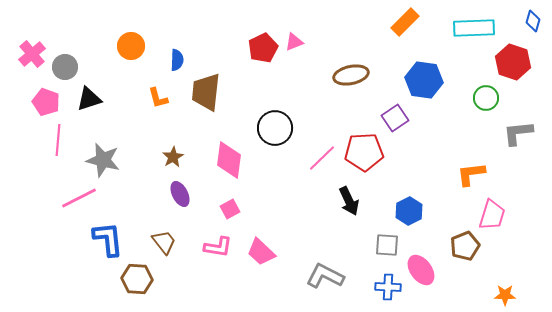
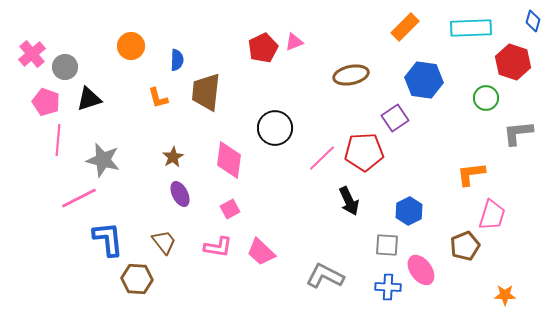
orange rectangle at (405, 22): moved 5 px down
cyan rectangle at (474, 28): moved 3 px left
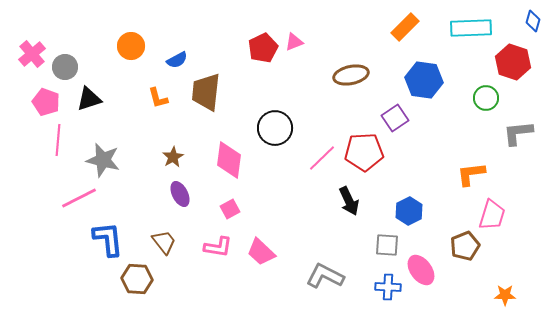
blue semicircle at (177, 60): rotated 60 degrees clockwise
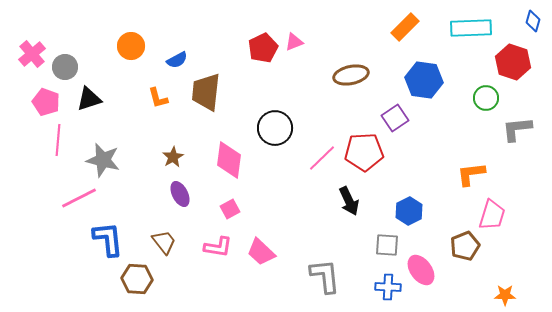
gray L-shape at (518, 133): moved 1 px left, 4 px up
gray L-shape at (325, 276): rotated 57 degrees clockwise
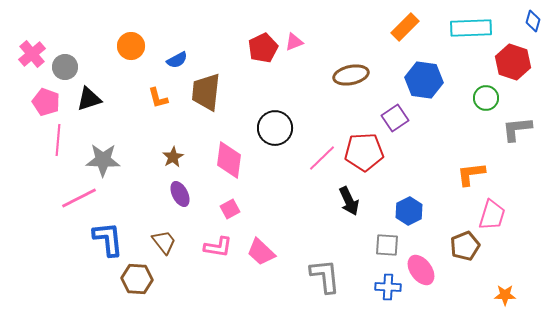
gray star at (103, 160): rotated 12 degrees counterclockwise
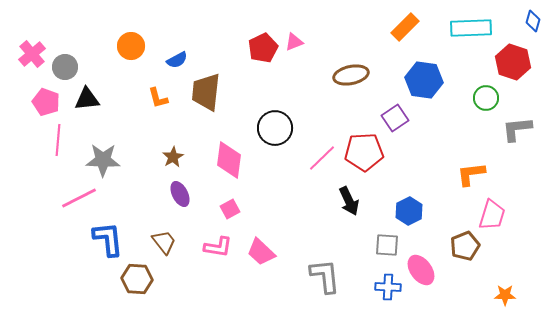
black triangle at (89, 99): moved 2 px left; rotated 12 degrees clockwise
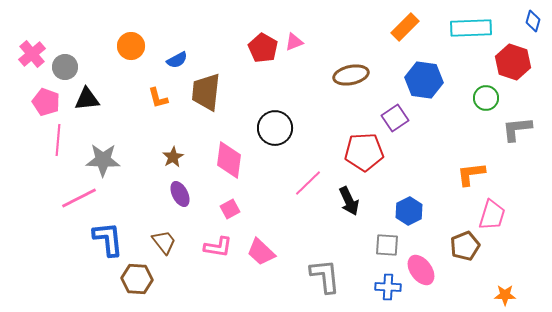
red pentagon at (263, 48): rotated 16 degrees counterclockwise
pink line at (322, 158): moved 14 px left, 25 px down
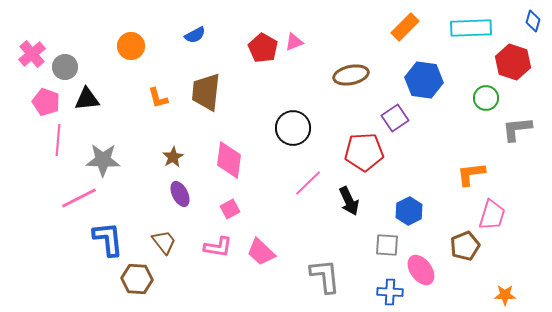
blue semicircle at (177, 60): moved 18 px right, 25 px up
black circle at (275, 128): moved 18 px right
blue cross at (388, 287): moved 2 px right, 5 px down
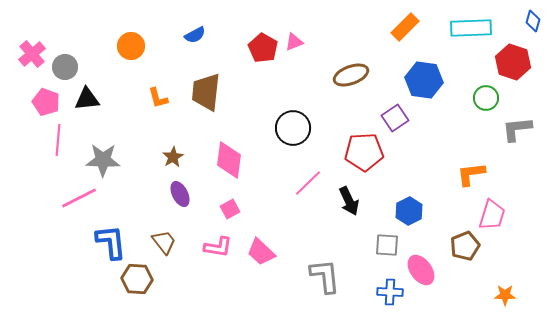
brown ellipse at (351, 75): rotated 8 degrees counterclockwise
blue L-shape at (108, 239): moved 3 px right, 3 px down
